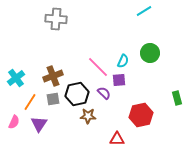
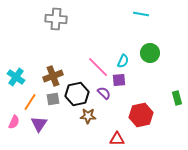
cyan line: moved 3 px left, 3 px down; rotated 42 degrees clockwise
cyan cross: moved 1 px up; rotated 18 degrees counterclockwise
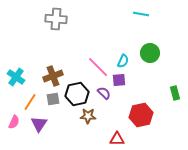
green rectangle: moved 2 px left, 5 px up
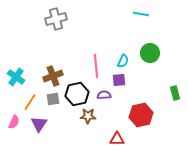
gray cross: rotated 20 degrees counterclockwise
pink line: moved 2 px left, 1 px up; rotated 40 degrees clockwise
purple semicircle: moved 2 px down; rotated 48 degrees counterclockwise
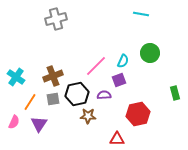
pink line: rotated 50 degrees clockwise
purple square: rotated 16 degrees counterclockwise
red hexagon: moved 3 px left, 1 px up
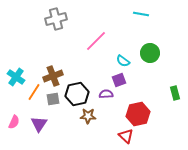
cyan semicircle: rotated 104 degrees clockwise
pink line: moved 25 px up
purple semicircle: moved 2 px right, 1 px up
orange line: moved 4 px right, 10 px up
red triangle: moved 9 px right, 3 px up; rotated 42 degrees clockwise
